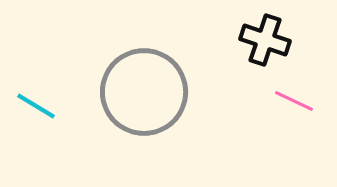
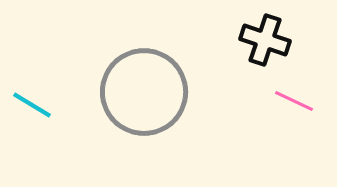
cyan line: moved 4 px left, 1 px up
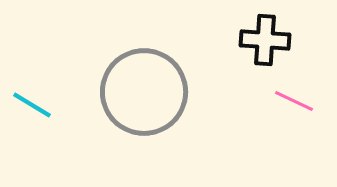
black cross: rotated 15 degrees counterclockwise
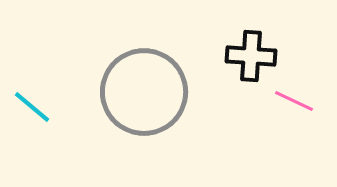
black cross: moved 14 px left, 16 px down
cyan line: moved 2 px down; rotated 9 degrees clockwise
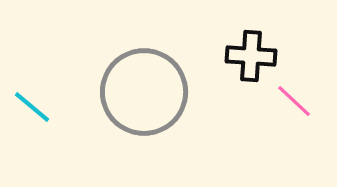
pink line: rotated 18 degrees clockwise
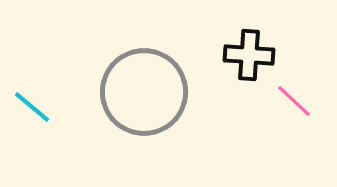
black cross: moved 2 px left, 1 px up
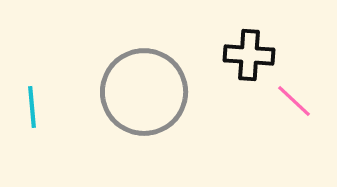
cyan line: rotated 45 degrees clockwise
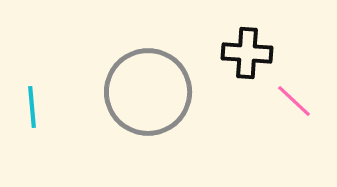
black cross: moved 2 px left, 2 px up
gray circle: moved 4 px right
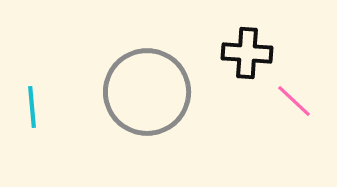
gray circle: moved 1 px left
